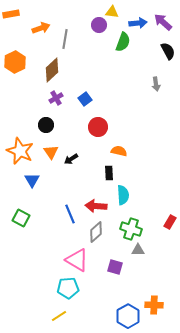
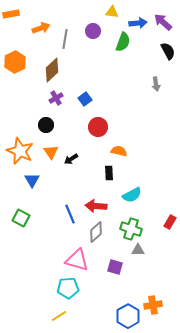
purple circle: moved 6 px left, 6 px down
cyan semicircle: moved 9 px right; rotated 66 degrees clockwise
pink triangle: rotated 15 degrees counterclockwise
orange cross: moved 1 px left; rotated 12 degrees counterclockwise
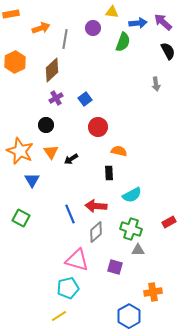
purple circle: moved 3 px up
red rectangle: moved 1 px left; rotated 32 degrees clockwise
cyan pentagon: rotated 10 degrees counterclockwise
orange cross: moved 13 px up
blue hexagon: moved 1 px right
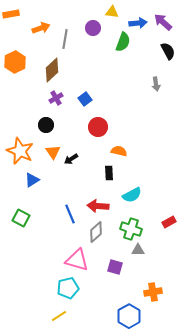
orange triangle: moved 2 px right
blue triangle: rotated 28 degrees clockwise
red arrow: moved 2 px right
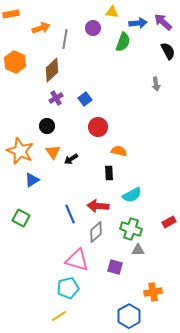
orange hexagon: rotated 10 degrees counterclockwise
black circle: moved 1 px right, 1 px down
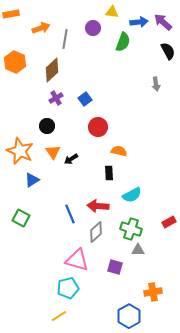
blue arrow: moved 1 px right, 1 px up
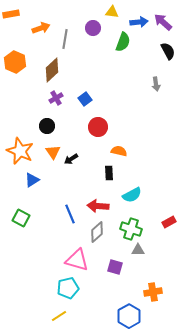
gray diamond: moved 1 px right
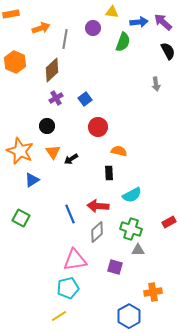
pink triangle: moved 2 px left; rotated 25 degrees counterclockwise
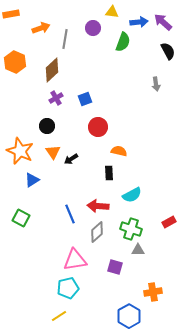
blue square: rotated 16 degrees clockwise
